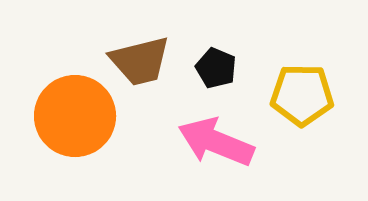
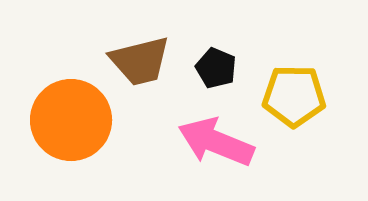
yellow pentagon: moved 8 px left, 1 px down
orange circle: moved 4 px left, 4 px down
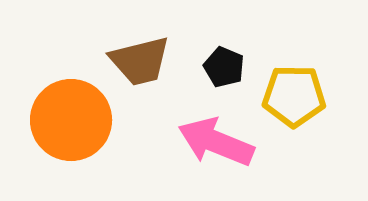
black pentagon: moved 8 px right, 1 px up
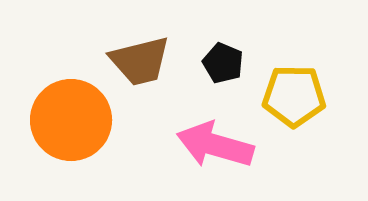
black pentagon: moved 1 px left, 4 px up
pink arrow: moved 1 px left, 3 px down; rotated 6 degrees counterclockwise
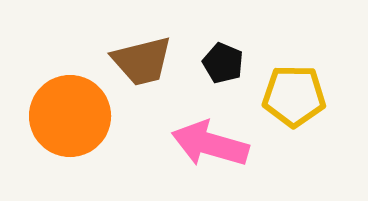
brown trapezoid: moved 2 px right
orange circle: moved 1 px left, 4 px up
pink arrow: moved 5 px left, 1 px up
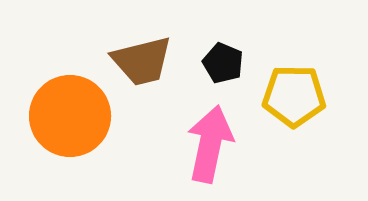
pink arrow: rotated 86 degrees clockwise
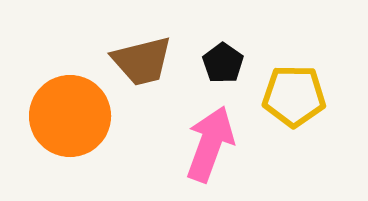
black pentagon: rotated 12 degrees clockwise
pink arrow: rotated 8 degrees clockwise
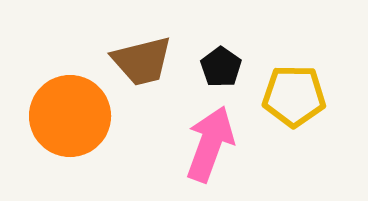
black pentagon: moved 2 px left, 4 px down
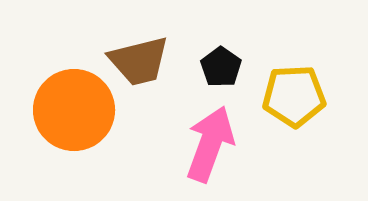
brown trapezoid: moved 3 px left
yellow pentagon: rotated 4 degrees counterclockwise
orange circle: moved 4 px right, 6 px up
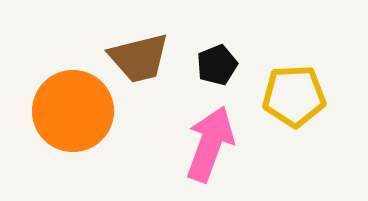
brown trapezoid: moved 3 px up
black pentagon: moved 4 px left, 2 px up; rotated 15 degrees clockwise
orange circle: moved 1 px left, 1 px down
